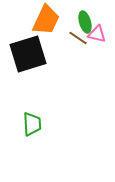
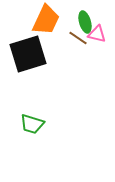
green trapezoid: rotated 110 degrees clockwise
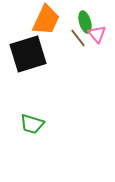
pink triangle: rotated 36 degrees clockwise
brown line: rotated 18 degrees clockwise
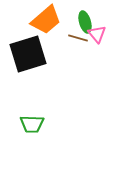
orange trapezoid: rotated 24 degrees clockwise
brown line: rotated 36 degrees counterclockwise
green trapezoid: rotated 15 degrees counterclockwise
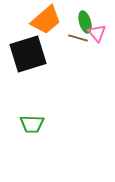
pink triangle: moved 1 px up
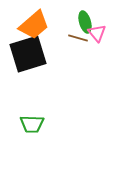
orange trapezoid: moved 12 px left, 5 px down
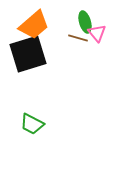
green trapezoid: rotated 25 degrees clockwise
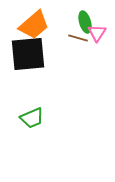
pink triangle: rotated 12 degrees clockwise
black square: rotated 12 degrees clockwise
green trapezoid: moved 6 px up; rotated 50 degrees counterclockwise
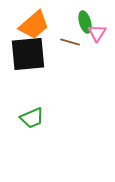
brown line: moved 8 px left, 4 px down
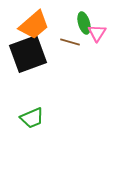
green ellipse: moved 1 px left, 1 px down
black square: rotated 15 degrees counterclockwise
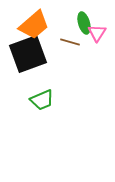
green trapezoid: moved 10 px right, 18 px up
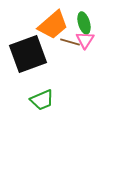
orange trapezoid: moved 19 px right
pink triangle: moved 12 px left, 7 px down
